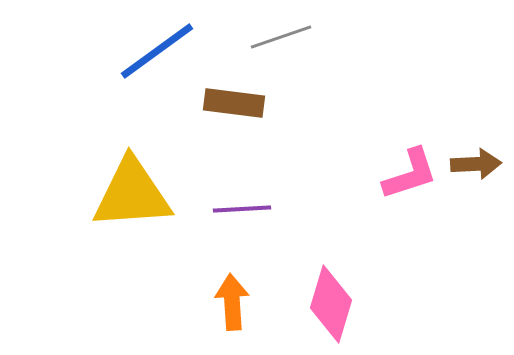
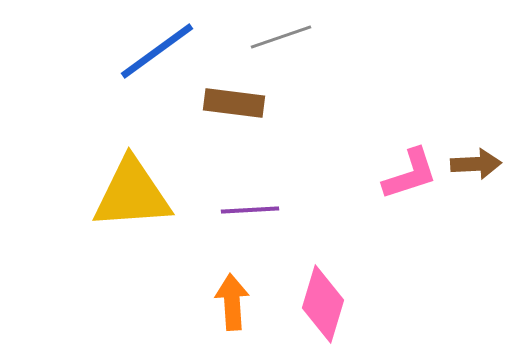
purple line: moved 8 px right, 1 px down
pink diamond: moved 8 px left
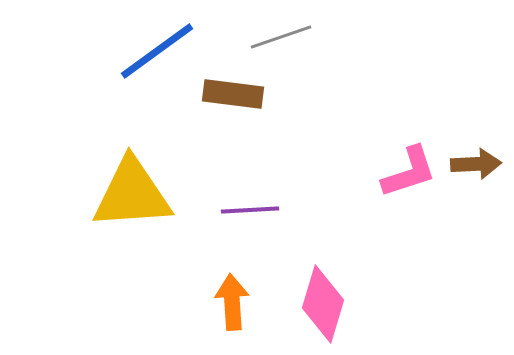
brown rectangle: moved 1 px left, 9 px up
pink L-shape: moved 1 px left, 2 px up
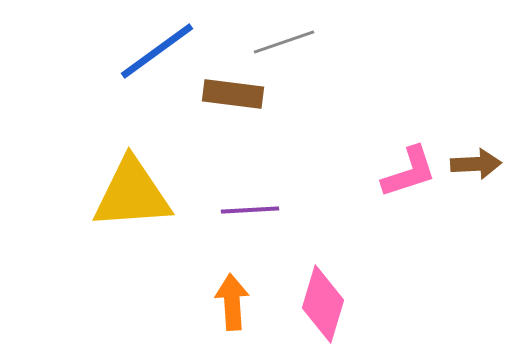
gray line: moved 3 px right, 5 px down
